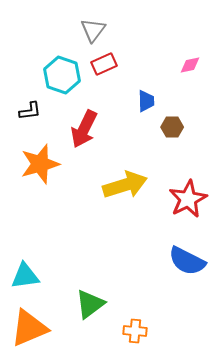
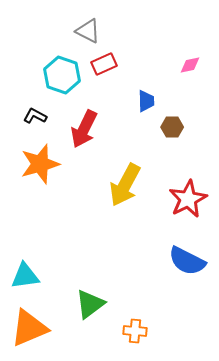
gray triangle: moved 5 px left, 1 px down; rotated 40 degrees counterclockwise
black L-shape: moved 5 px right, 5 px down; rotated 145 degrees counterclockwise
yellow arrow: rotated 135 degrees clockwise
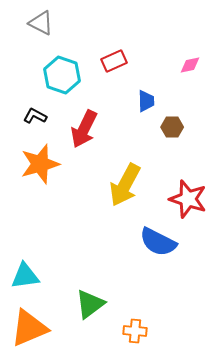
gray triangle: moved 47 px left, 8 px up
red rectangle: moved 10 px right, 3 px up
red star: rotated 27 degrees counterclockwise
blue semicircle: moved 29 px left, 19 px up
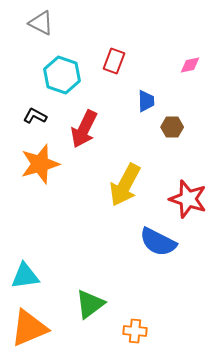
red rectangle: rotated 45 degrees counterclockwise
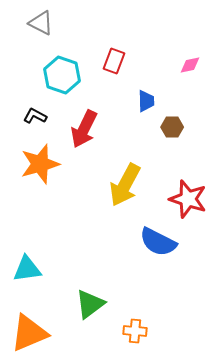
cyan triangle: moved 2 px right, 7 px up
orange triangle: moved 5 px down
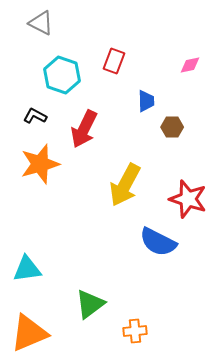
orange cross: rotated 10 degrees counterclockwise
